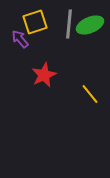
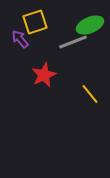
gray line: moved 4 px right, 18 px down; rotated 64 degrees clockwise
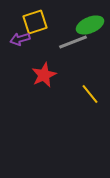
purple arrow: rotated 66 degrees counterclockwise
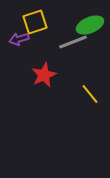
purple arrow: moved 1 px left
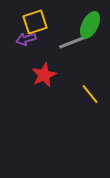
green ellipse: rotated 40 degrees counterclockwise
purple arrow: moved 7 px right
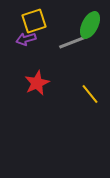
yellow square: moved 1 px left, 1 px up
red star: moved 7 px left, 8 px down
